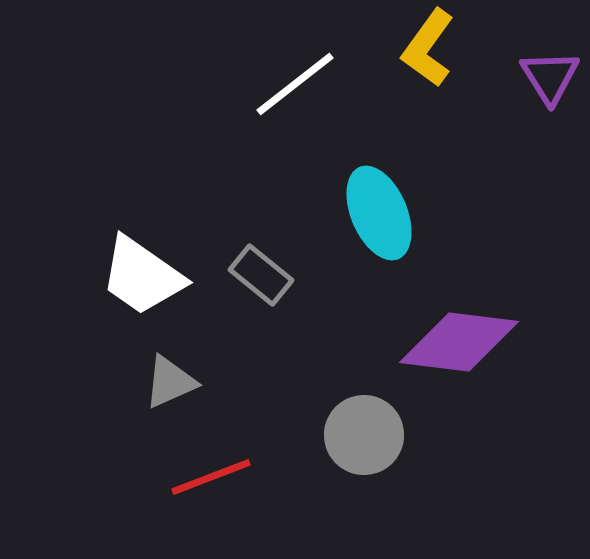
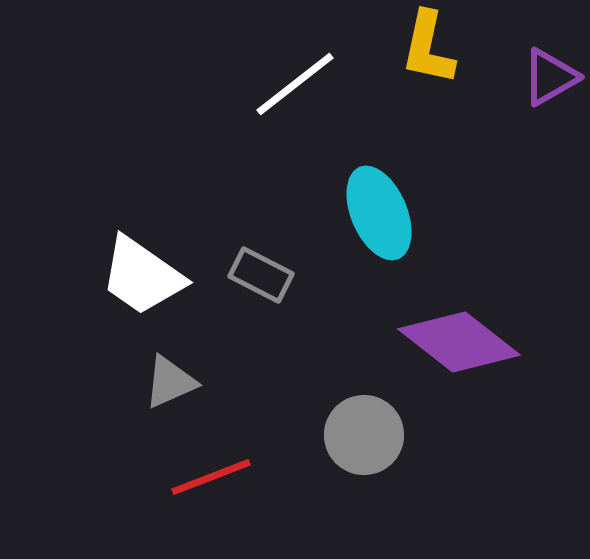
yellow L-shape: rotated 24 degrees counterclockwise
purple triangle: rotated 32 degrees clockwise
gray rectangle: rotated 12 degrees counterclockwise
purple diamond: rotated 31 degrees clockwise
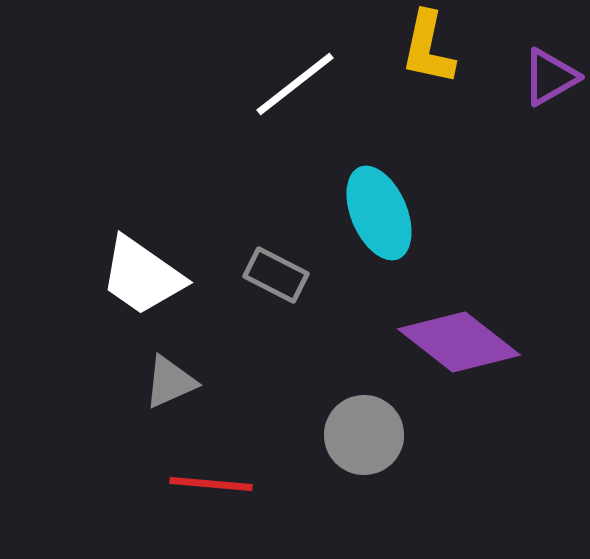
gray rectangle: moved 15 px right
red line: moved 7 px down; rotated 26 degrees clockwise
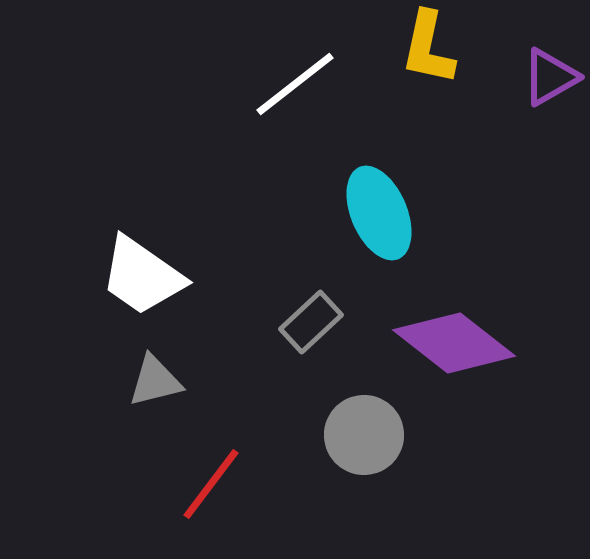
gray rectangle: moved 35 px right, 47 px down; rotated 70 degrees counterclockwise
purple diamond: moved 5 px left, 1 px down
gray triangle: moved 15 px left, 1 px up; rotated 10 degrees clockwise
red line: rotated 58 degrees counterclockwise
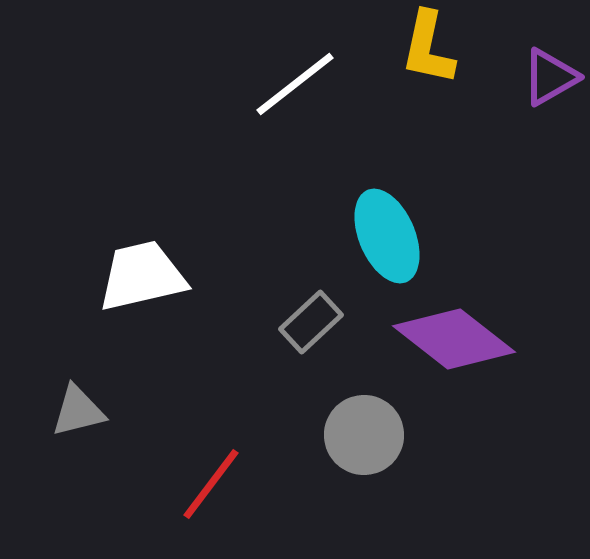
cyan ellipse: moved 8 px right, 23 px down
white trapezoid: rotated 132 degrees clockwise
purple diamond: moved 4 px up
gray triangle: moved 77 px left, 30 px down
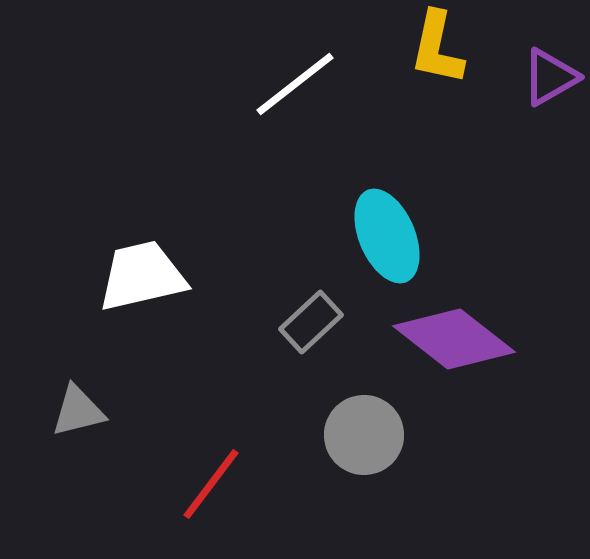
yellow L-shape: moved 9 px right
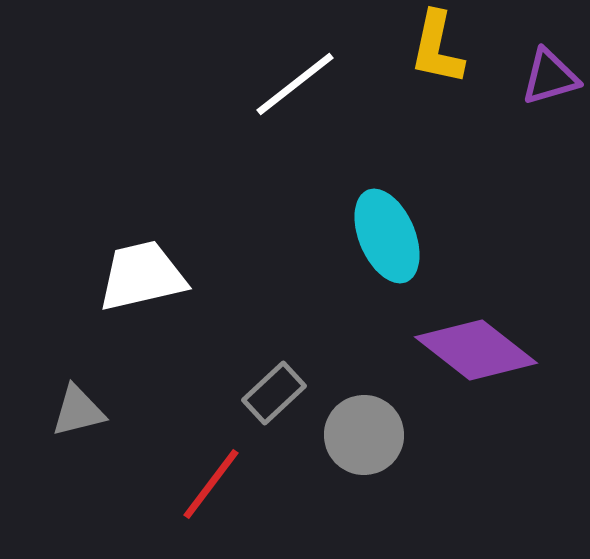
purple triangle: rotated 14 degrees clockwise
gray rectangle: moved 37 px left, 71 px down
purple diamond: moved 22 px right, 11 px down
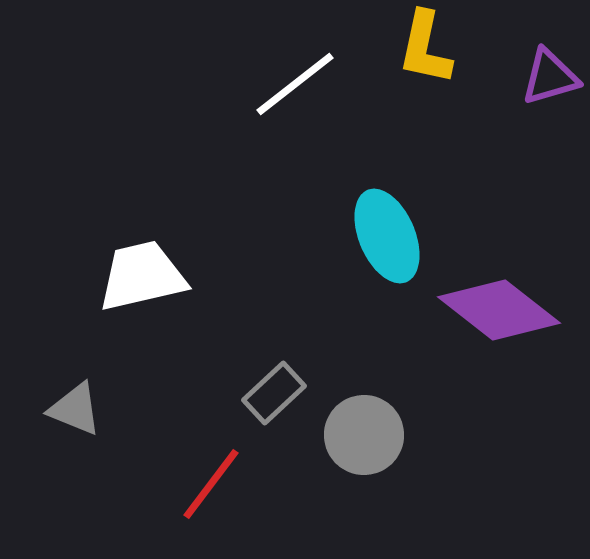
yellow L-shape: moved 12 px left
purple diamond: moved 23 px right, 40 px up
gray triangle: moved 3 px left, 2 px up; rotated 36 degrees clockwise
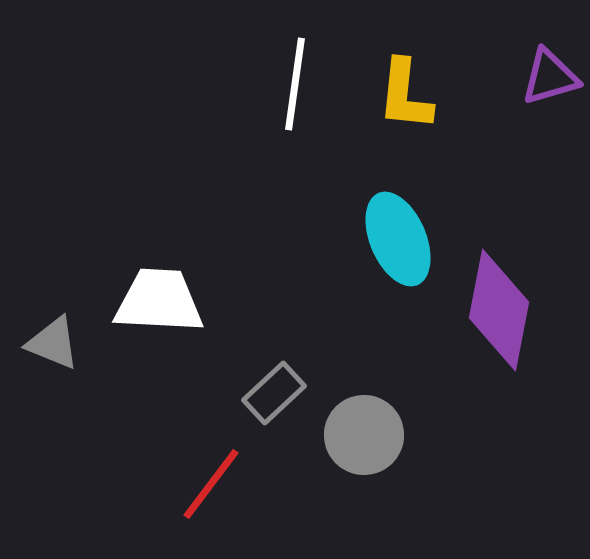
yellow L-shape: moved 20 px left, 47 px down; rotated 6 degrees counterclockwise
white line: rotated 44 degrees counterclockwise
cyan ellipse: moved 11 px right, 3 px down
white trapezoid: moved 17 px right, 25 px down; rotated 16 degrees clockwise
purple diamond: rotated 63 degrees clockwise
gray triangle: moved 22 px left, 66 px up
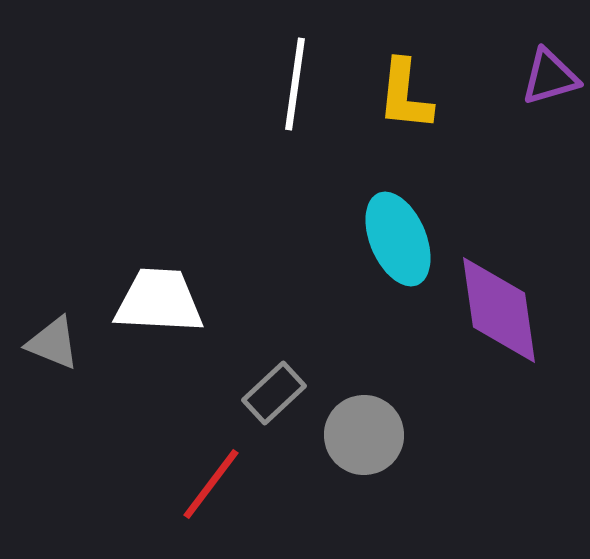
purple diamond: rotated 19 degrees counterclockwise
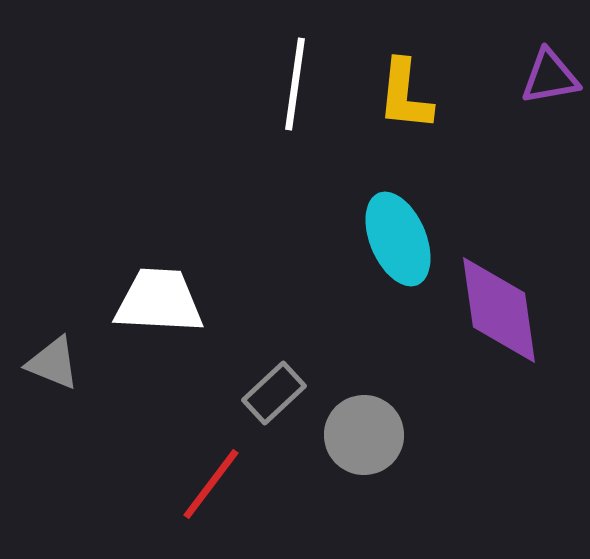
purple triangle: rotated 6 degrees clockwise
gray triangle: moved 20 px down
